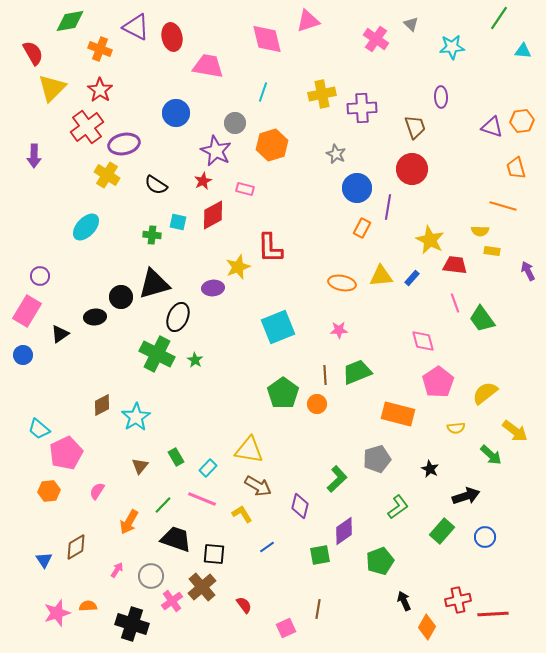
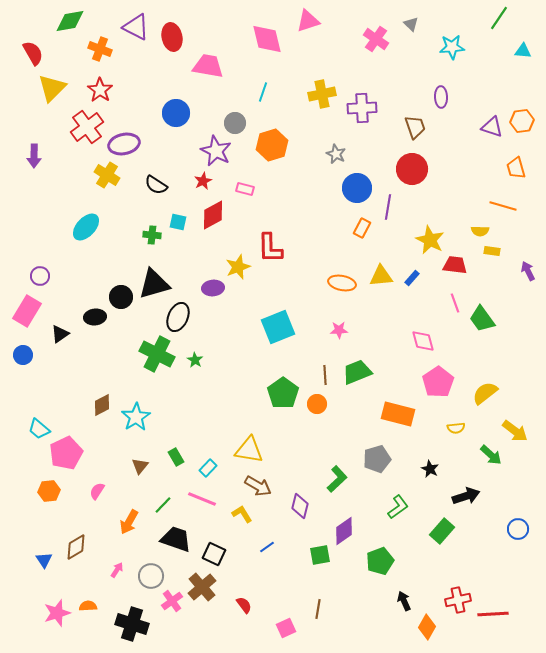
blue circle at (485, 537): moved 33 px right, 8 px up
black square at (214, 554): rotated 20 degrees clockwise
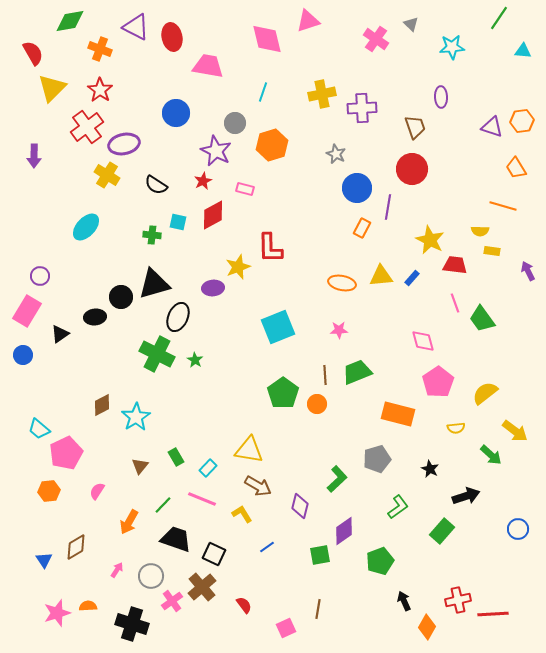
orange trapezoid at (516, 168): rotated 15 degrees counterclockwise
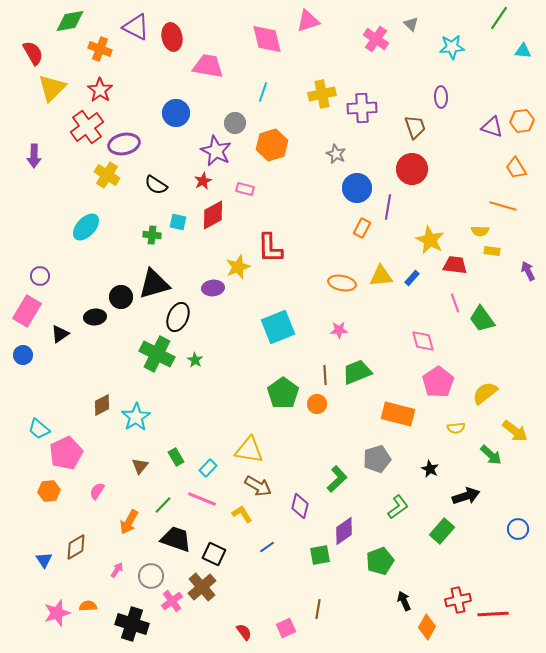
red semicircle at (244, 605): moved 27 px down
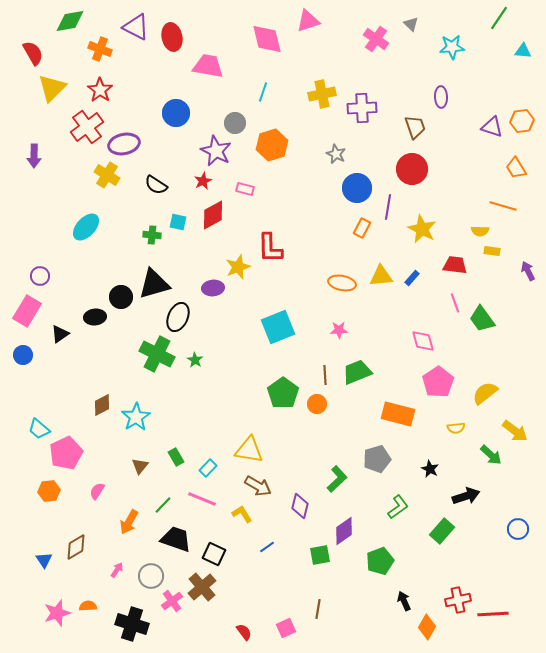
yellow star at (430, 240): moved 8 px left, 11 px up
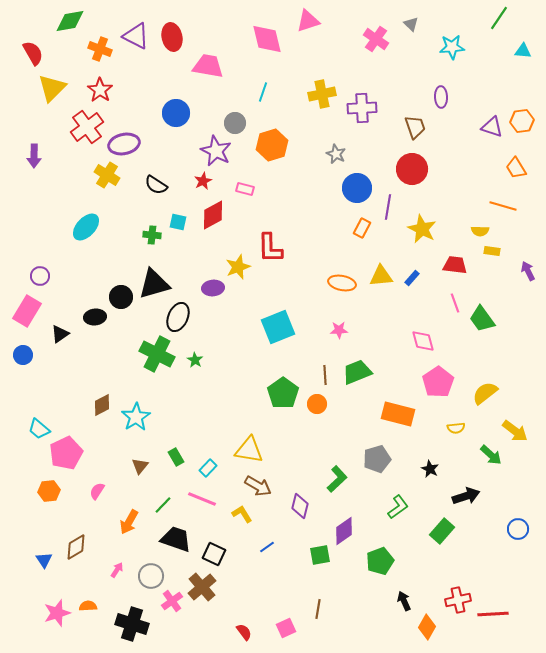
purple triangle at (136, 27): moved 9 px down
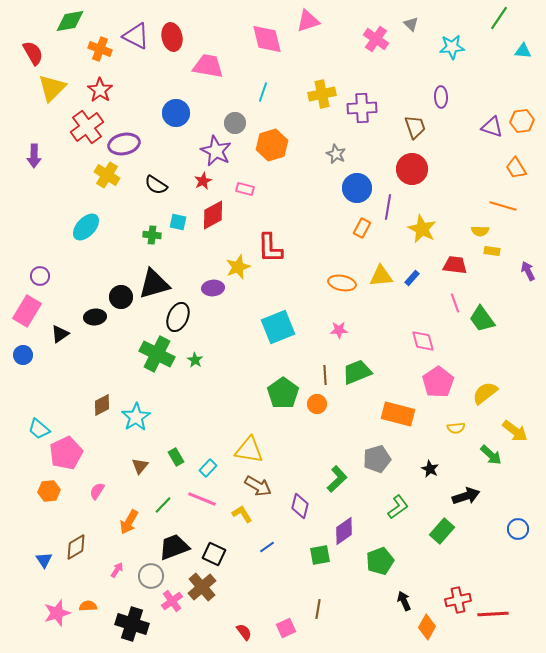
black trapezoid at (176, 539): moved 2 px left, 8 px down; rotated 40 degrees counterclockwise
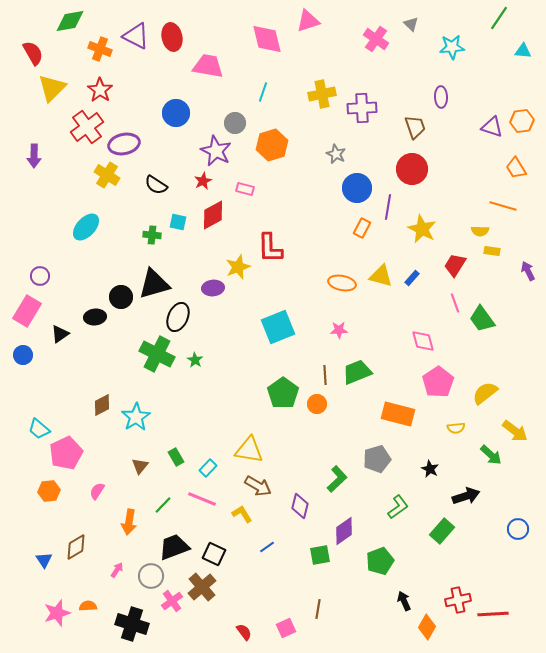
red trapezoid at (455, 265): rotated 65 degrees counterclockwise
yellow triangle at (381, 276): rotated 20 degrees clockwise
orange arrow at (129, 522): rotated 20 degrees counterclockwise
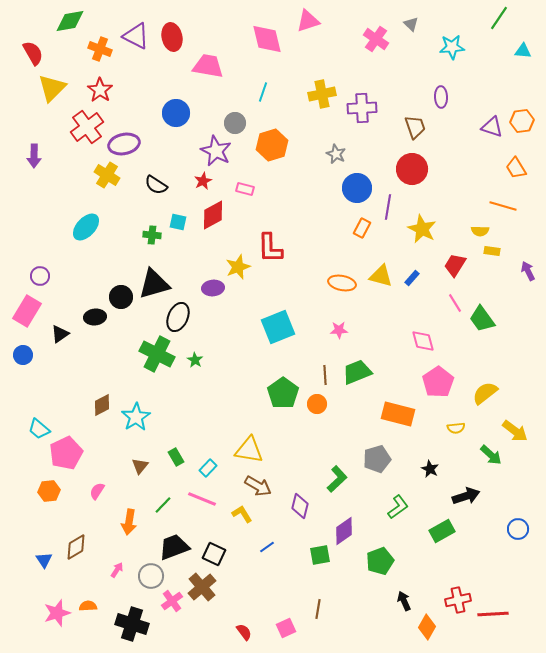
pink line at (455, 303): rotated 12 degrees counterclockwise
green rectangle at (442, 531): rotated 20 degrees clockwise
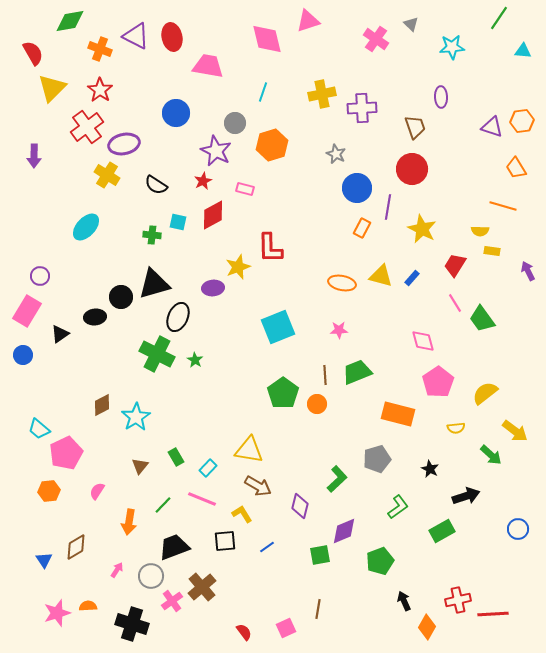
purple diamond at (344, 531): rotated 12 degrees clockwise
black square at (214, 554): moved 11 px right, 13 px up; rotated 30 degrees counterclockwise
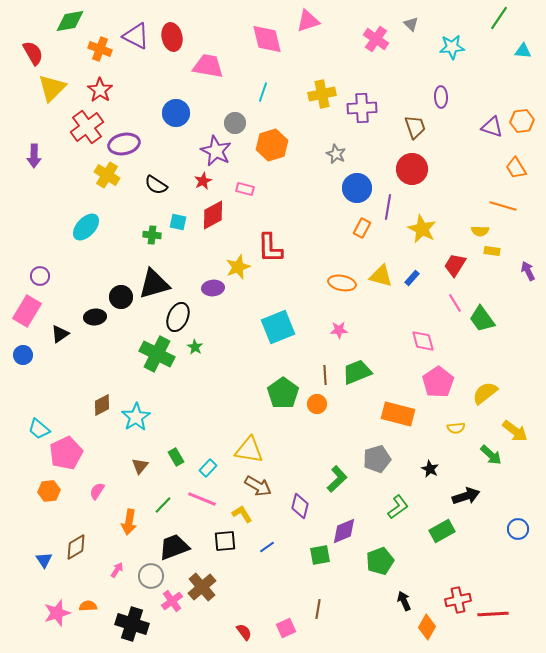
green star at (195, 360): moved 13 px up
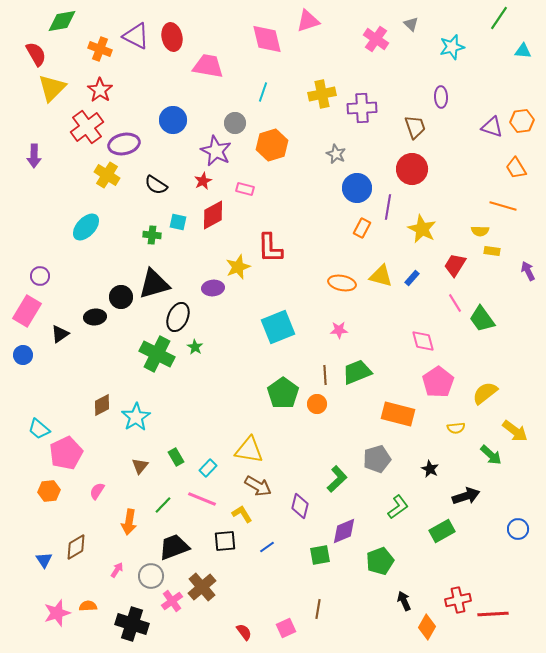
green diamond at (70, 21): moved 8 px left
cyan star at (452, 47): rotated 10 degrees counterclockwise
red semicircle at (33, 53): moved 3 px right, 1 px down
blue circle at (176, 113): moved 3 px left, 7 px down
